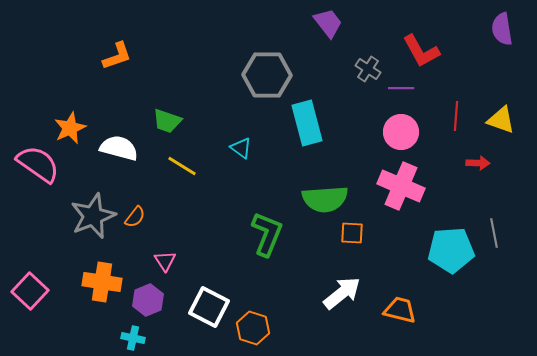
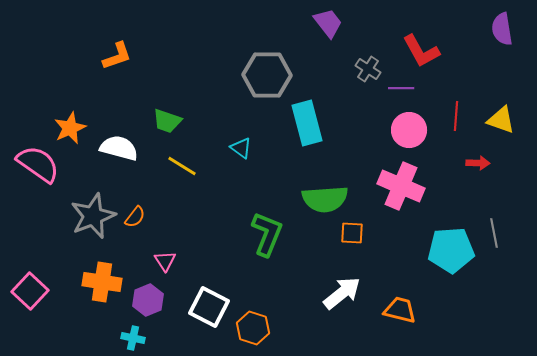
pink circle: moved 8 px right, 2 px up
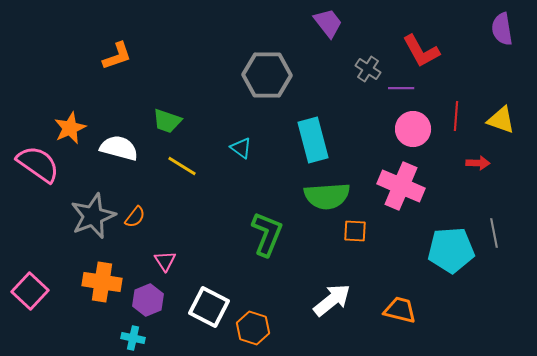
cyan rectangle: moved 6 px right, 17 px down
pink circle: moved 4 px right, 1 px up
green semicircle: moved 2 px right, 3 px up
orange square: moved 3 px right, 2 px up
white arrow: moved 10 px left, 7 px down
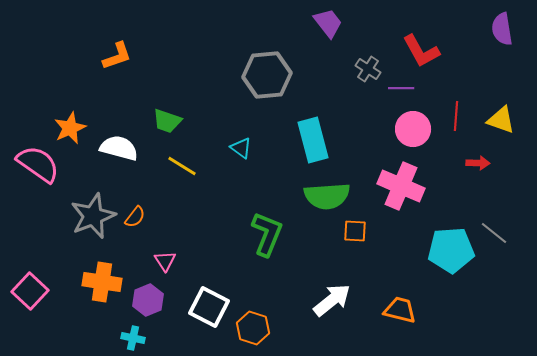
gray hexagon: rotated 6 degrees counterclockwise
gray line: rotated 40 degrees counterclockwise
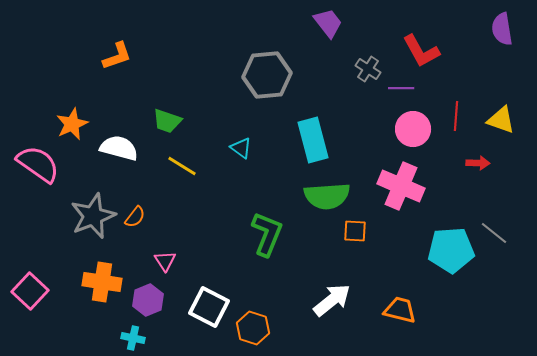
orange star: moved 2 px right, 4 px up
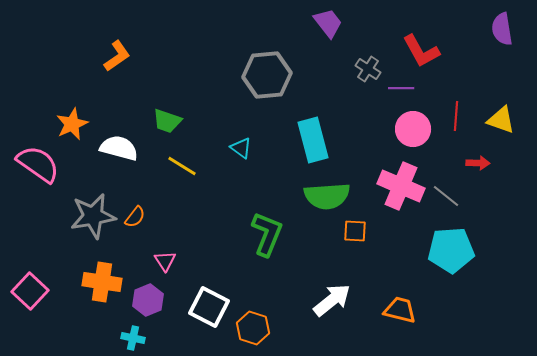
orange L-shape: rotated 16 degrees counterclockwise
gray star: rotated 12 degrees clockwise
gray line: moved 48 px left, 37 px up
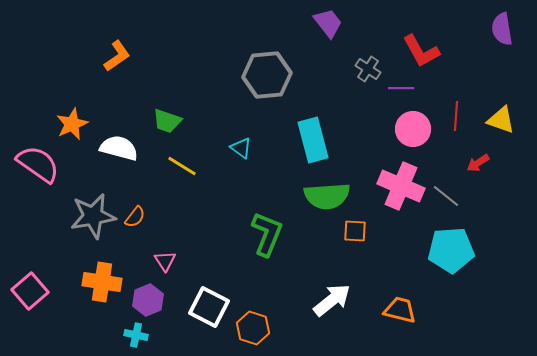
red arrow: rotated 145 degrees clockwise
pink square: rotated 6 degrees clockwise
cyan cross: moved 3 px right, 3 px up
